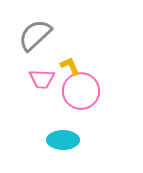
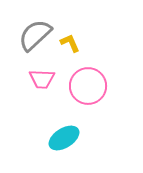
yellow L-shape: moved 23 px up
pink circle: moved 7 px right, 5 px up
cyan ellipse: moved 1 px right, 2 px up; rotated 32 degrees counterclockwise
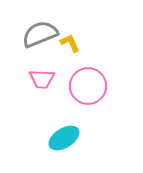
gray semicircle: moved 5 px right, 1 px up; rotated 21 degrees clockwise
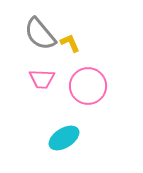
gray semicircle: rotated 108 degrees counterclockwise
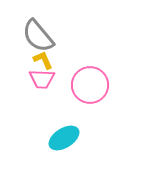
gray semicircle: moved 2 px left, 2 px down
yellow L-shape: moved 27 px left, 17 px down
pink circle: moved 2 px right, 1 px up
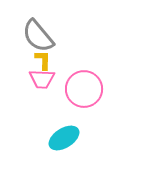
yellow L-shape: rotated 25 degrees clockwise
pink circle: moved 6 px left, 4 px down
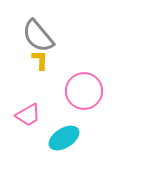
yellow L-shape: moved 3 px left
pink trapezoid: moved 14 px left, 36 px down; rotated 32 degrees counterclockwise
pink circle: moved 2 px down
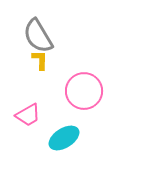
gray semicircle: rotated 9 degrees clockwise
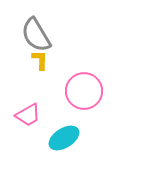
gray semicircle: moved 2 px left, 1 px up
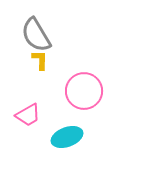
cyan ellipse: moved 3 px right, 1 px up; rotated 12 degrees clockwise
